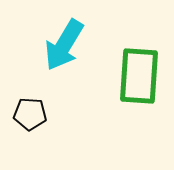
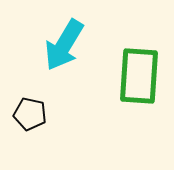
black pentagon: rotated 8 degrees clockwise
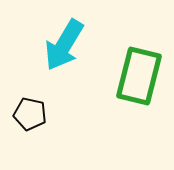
green rectangle: rotated 10 degrees clockwise
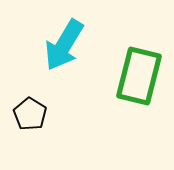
black pentagon: rotated 20 degrees clockwise
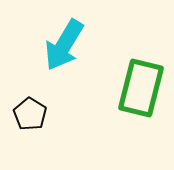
green rectangle: moved 2 px right, 12 px down
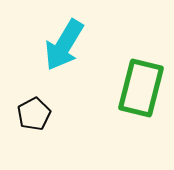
black pentagon: moved 4 px right; rotated 12 degrees clockwise
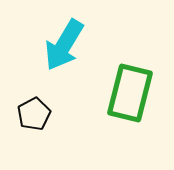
green rectangle: moved 11 px left, 5 px down
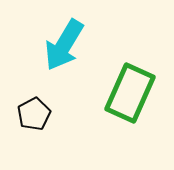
green rectangle: rotated 10 degrees clockwise
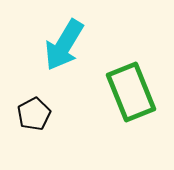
green rectangle: moved 1 px right, 1 px up; rotated 46 degrees counterclockwise
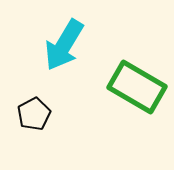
green rectangle: moved 6 px right, 5 px up; rotated 38 degrees counterclockwise
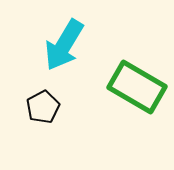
black pentagon: moved 9 px right, 7 px up
